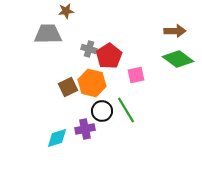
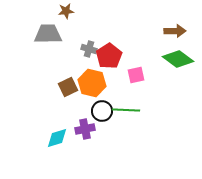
green line: rotated 56 degrees counterclockwise
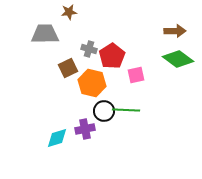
brown star: moved 3 px right, 1 px down
gray trapezoid: moved 3 px left
red pentagon: moved 3 px right
brown square: moved 19 px up
black circle: moved 2 px right
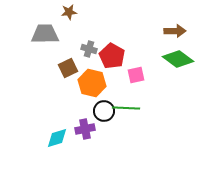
red pentagon: rotated 10 degrees counterclockwise
green line: moved 2 px up
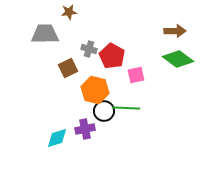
orange hexagon: moved 3 px right, 7 px down
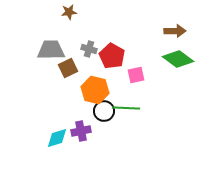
gray trapezoid: moved 6 px right, 16 px down
purple cross: moved 4 px left, 2 px down
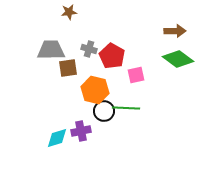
brown square: rotated 18 degrees clockwise
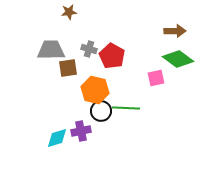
pink square: moved 20 px right, 3 px down
black circle: moved 3 px left
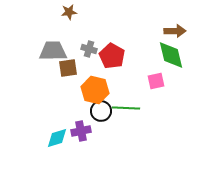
gray trapezoid: moved 2 px right, 1 px down
green diamond: moved 7 px left, 4 px up; rotated 40 degrees clockwise
pink square: moved 3 px down
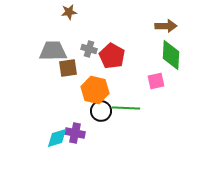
brown arrow: moved 9 px left, 5 px up
green diamond: rotated 16 degrees clockwise
purple cross: moved 6 px left, 2 px down; rotated 24 degrees clockwise
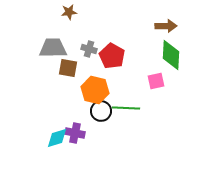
gray trapezoid: moved 3 px up
brown square: rotated 18 degrees clockwise
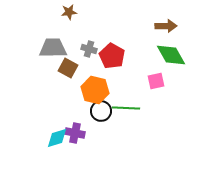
green diamond: rotated 32 degrees counterclockwise
brown square: rotated 18 degrees clockwise
